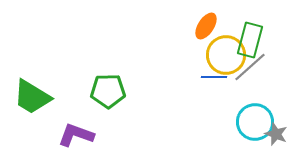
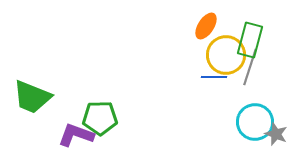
gray line: rotated 30 degrees counterclockwise
green pentagon: moved 8 px left, 27 px down
green trapezoid: rotated 9 degrees counterclockwise
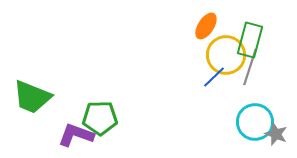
blue line: rotated 45 degrees counterclockwise
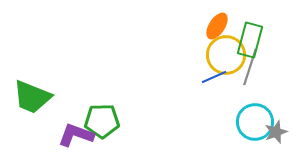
orange ellipse: moved 11 px right
blue line: rotated 20 degrees clockwise
green pentagon: moved 2 px right, 3 px down
gray star: moved 2 px up; rotated 30 degrees clockwise
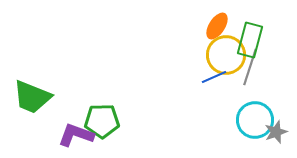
cyan circle: moved 2 px up
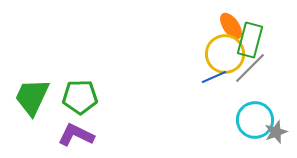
orange ellipse: moved 14 px right; rotated 68 degrees counterclockwise
yellow circle: moved 1 px left, 1 px up
gray line: moved 1 px down; rotated 27 degrees clockwise
green trapezoid: rotated 93 degrees clockwise
green pentagon: moved 22 px left, 24 px up
purple L-shape: rotated 6 degrees clockwise
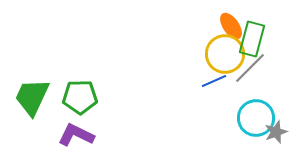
green rectangle: moved 2 px right, 1 px up
blue line: moved 4 px down
cyan circle: moved 1 px right, 2 px up
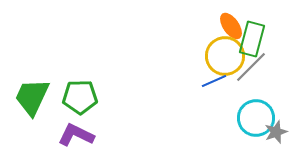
yellow circle: moved 2 px down
gray line: moved 1 px right, 1 px up
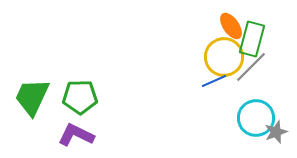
yellow circle: moved 1 px left, 1 px down
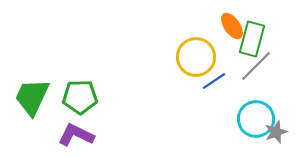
orange ellipse: moved 1 px right
yellow circle: moved 28 px left
gray line: moved 5 px right, 1 px up
blue line: rotated 10 degrees counterclockwise
cyan circle: moved 1 px down
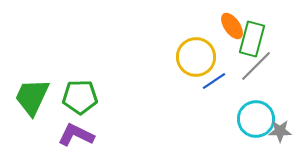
gray star: moved 4 px right, 1 px up; rotated 20 degrees clockwise
